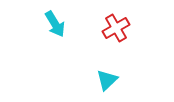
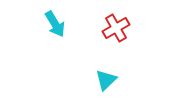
cyan triangle: moved 1 px left
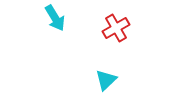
cyan arrow: moved 6 px up
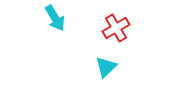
cyan triangle: moved 13 px up
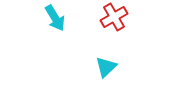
red cross: moved 2 px left, 11 px up
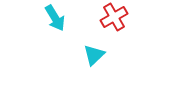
cyan triangle: moved 12 px left, 12 px up
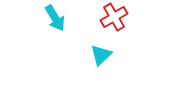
cyan triangle: moved 7 px right
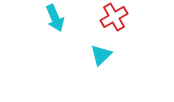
cyan arrow: rotated 8 degrees clockwise
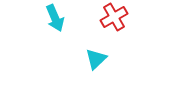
cyan triangle: moved 5 px left, 4 px down
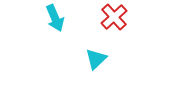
red cross: rotated 12 degrees counterclockwise
